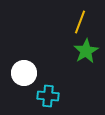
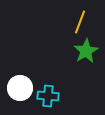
white circle: moved 4 px left, 15 px down
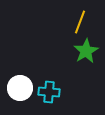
cyan cross: moved 1 px right, 4 px up
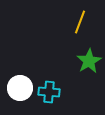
green star: moved 3 px right, 10 px down
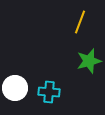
green star: rotated 15 degrees clockwise
white circle: moved 5 px left
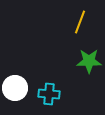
green star: rotated 15 degrees clockwise
cyan cross: moved 2 px down
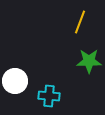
white circle: moved 7 px up
cyan cross: moved 2 px down
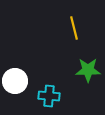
yellow line: moved 6 px left, 6 px down; rotated 35 degrees counterclockwise
green star: moved 1 px left, 9 px down
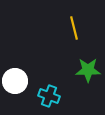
cyan cross: rotated 15 degrees clockwise
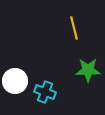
cyan cross: moved 4 px left, 4 px up
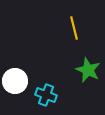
green star: rotated 25 degrees clockwise
cyan cross: moved 1 px right, 3 px down
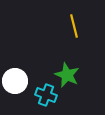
yellow line: moved 2 px up
green star: moved 21 px left, 5 px down
